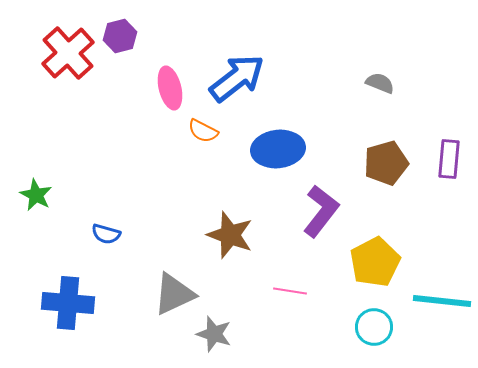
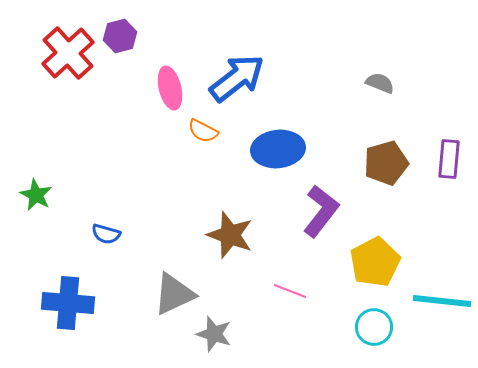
pink line: rotated 12 degrees clockwise
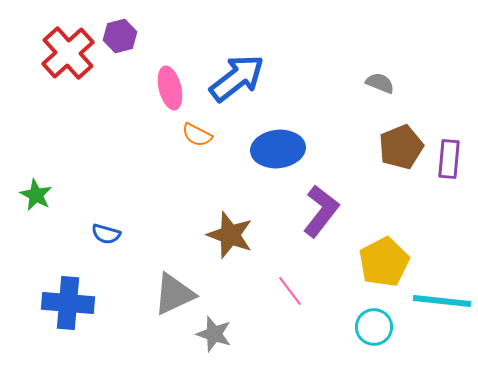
orange semicircle: moved 6 px left, 4 px down
brown pentagon: moved 15 px right, 16 px up; rotated 6 degrees counterclockwise
yellow pentagon: moved 9 px right
pink line: rotated 32 degrees clockwise
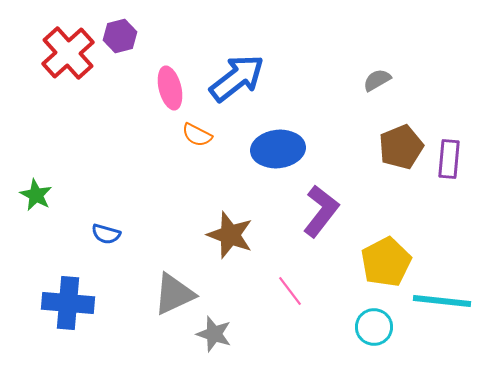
gray semicircle: moved 3 px left, 3 px up; rotated 52 degrees counterclockwise
yellow pentagon: moved 2 px right
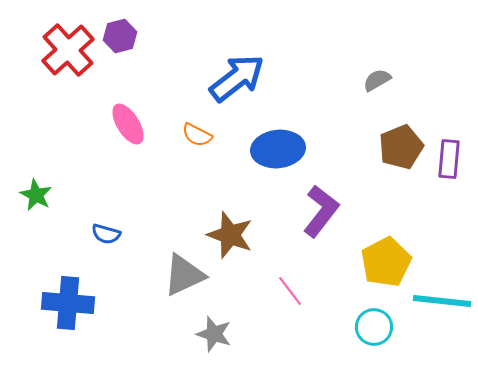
red cross: moved 3 px up
pink ellipse: moved 42 px left, 36 px down; rotated 18 degrees counterclockwise
gray triangle: moved 10 px right, 19 px up
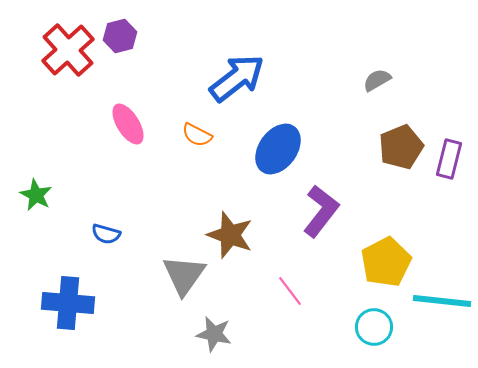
blue ellipse: rotated 48 degrees counterclockwise
purple rectangle: rotated 9 degrees clockwise
gray triangle: rotated 30 degrees counterclockwise
gray star: rotated 6 degrees counterclockwise
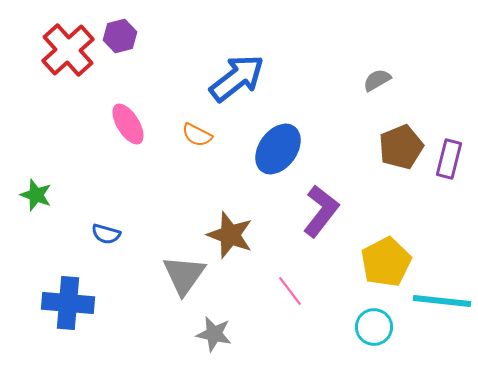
green star: rotated 8 degrees counterclockwise
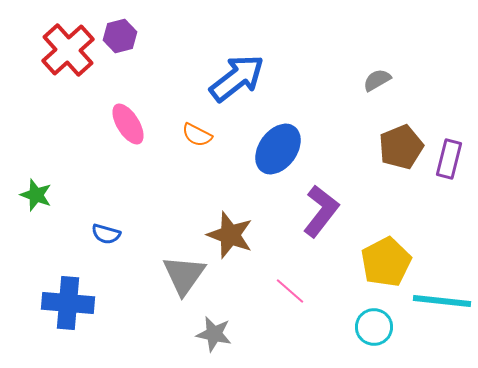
pink line: rotated 12 degrees counterclockwise
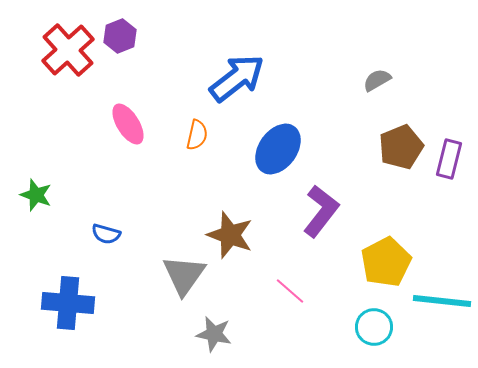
purple hexagon: rotated 8 degrees counterclockwise
orange semicircle: rotated 104 degrees counterclockwise
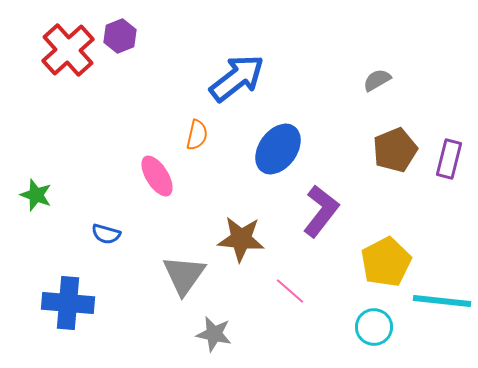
pink ellipse: moved 29 px right, 52 px down
brown pentagon: moved 6 px left, 3 px down
brown star: moved 11 px right, 4 px down; rotated 15 degrees counterclockwise
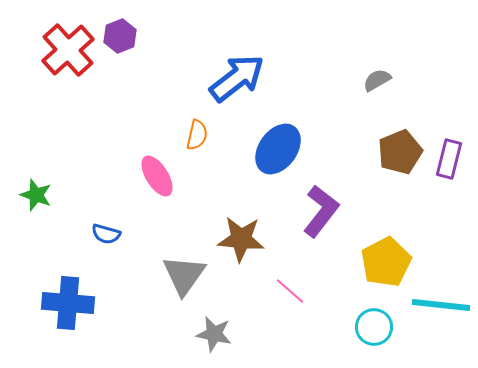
brown pentagon: moved 5 px right, 2 px down
cyan line: moved 1 px left, 4 px down
